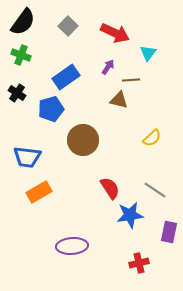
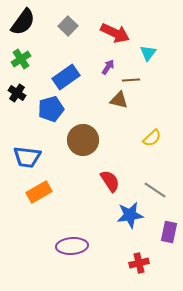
green cross: moved 4 px down; rotated 36 degrees clockwise
red semicircle: moved 7 px up
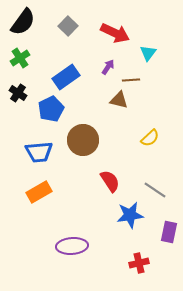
green cross: moved 1 px left, 1 px up
black cross: moved 1 px right
blue pentagon: rotated 10 degrees counterclockwise
yellow semicircle: moved 2 px left
blue trapezoid: moved 12 px right, 5 px up; rotated 12 degrees counterclockwise
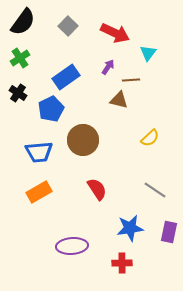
red semicircle: moved 13 px left, 8 px down
blue star: moved 13 px down
red cross: moved 17 px left; rotated 12 degrees clockwise
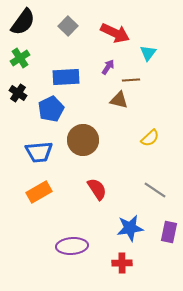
blue rectangle: rotated 32 degrees clockwise
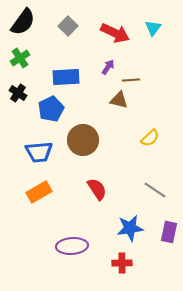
cyan triangle: moved 5 px right, 25 px up
